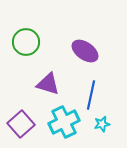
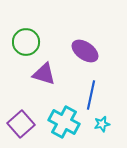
purple triangle: moved 4 px left, 10 px up
cyan cross: rotated 36 degrees counterclockwise
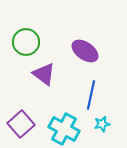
purple triangle: rotated 20 degrees clockwise
cyan cross: moved 7 px down
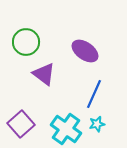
blue line: moved 3 px right, 1 px up; rotated 12 degrees clockwise
cyan star: moved 5 px left
cyan cross: moved 2 px right; rotated 8 degrees clockwise
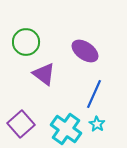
cyan star: rotated 28 degrees counterclockwise
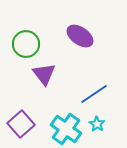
green circle: moved 2 px down
purple ellipse: moved 5 px left, 15 px up
purple triangle: rotated 15 degrees clockwise
blue line: rotated 32 degrees clockwise
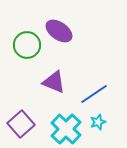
purple ellipse: moved 21 px left, 5 px up
green circle: moved 1 px right, 1 px down
purple triangle: moved 10 px right, 8 px down; rotated 30 degrees counterclockwise
cyan star: moved 1 px right, 2 px up; rotated 21 degrees clockwise
cyan cross: rotated 8 degrees clockwise
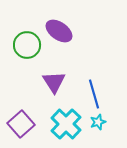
purple triangle: rotated 35 degrees clockwise
blue line: rotated 72 degrees counterclockwise
cyan cross: moved 5 px up
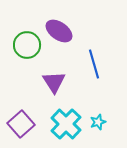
blue line: moved 30 px up
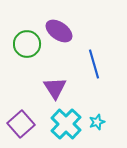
green circle: moved 1 px up
purple triangle: moved 1 px right, 6 px down
cyan star: moved 1 px left
